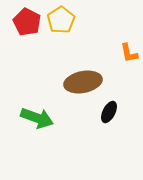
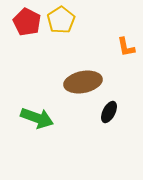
orange L-shape: moved 3 px left, 6 px up
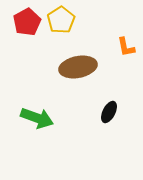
red pentagon: rotated 16 degrees clockwise
brown ellipse: moved 5 px left, 15 px up
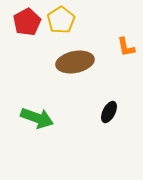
brown ellipse: moved 3 px left, 5 px up
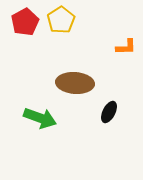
red pentagon: moved 2 px left
orange L-shape: rotated 80 degrees counterclockwise
brown ellipse: moved 21 px down; rotated 15 degrees clockwise
green arrow: moved 3 px right
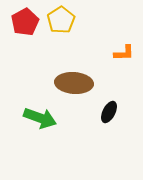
orange L-shape: moved 2 px left, 6 px down
brown ellipse: moved 1 px left
